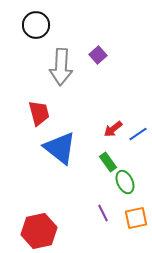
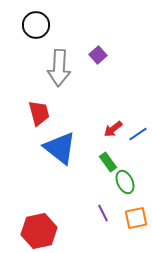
gray arrow: moved 2 px left, 1 px down
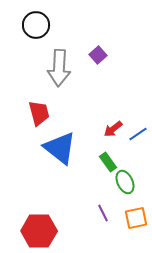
red hexagon: rotated 12 degrees clockwise
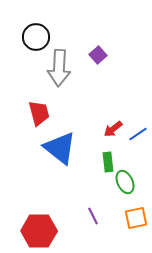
black circle: moved 12 px down
green rectangle: rotated 30 degrees clockwise
purple line: moved 10 px left, 3 px down
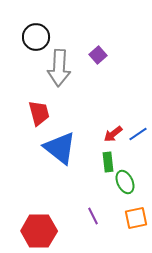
red arrow: moved 5 px down
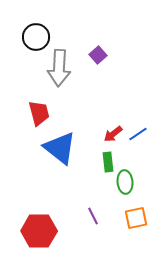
green ellipse: rotated 20 degrees clockwise
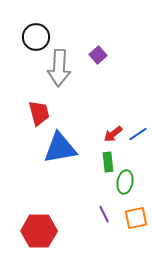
blue triangle: rotated 48 degrees counterclockwise
green ellipse: rotated 15 degrees clockwise
purple line: moved 11 px right, 2 px up
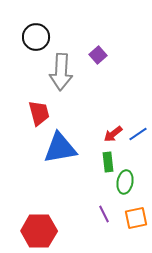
gray arrow: moved 2 px right, 4 px down
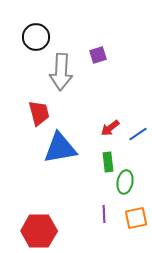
purple square: rotated 24 degrees clockwise
red arrow: moved 3 px left, 6 px up
purple line: rotated 24 degrees clockwise
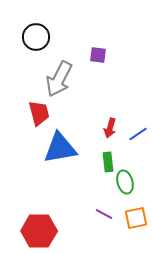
purple square: rotated 24 degrees clockwise
gray arrow: moved 2 px left, 7 px down; rotated 24 degrees clockwise
red arrow: rotated 36 degrees counterclockwise
green ellipse: rotated 25 degrees counterclockwise
purple line: rotated 60 degrees counterclockwise
